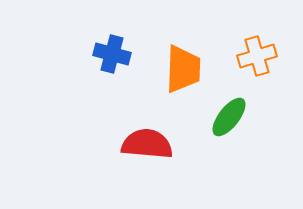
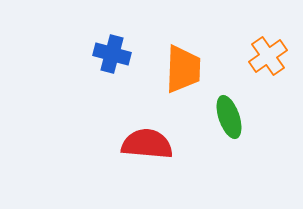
orange cross: moved 11 px right; rotated 18 degrees counterclockwise
green ellipse: rotated 57 degrees counterclockwise
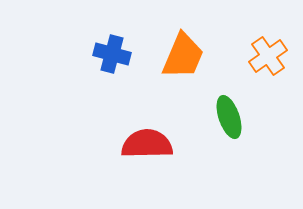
orange trapezoid: moved 13 px up; rotated 21 degrees clockwise
red semicircle: rotated 6 degrees counterclockwise
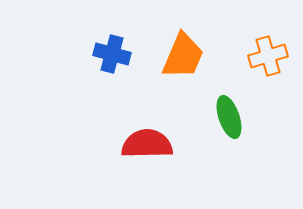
orange cross: rotated 18 degrees clockwise
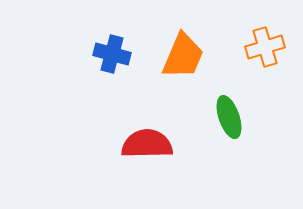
orange cross: moved 3 px left, 9 px up
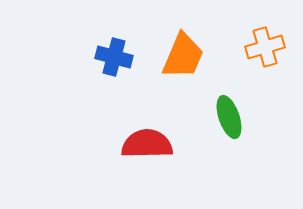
blue cross: moved 2 px right, 3 px down
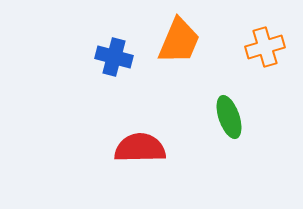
orange trapezoid: moved 4 px left, 15 px up
red semicircle: moved 7 px left, 4 px down
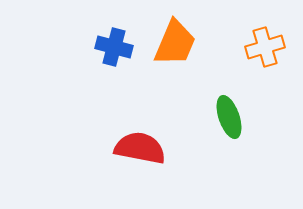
orange trapezoid: moved 4 px left, 2 px down
blue cross: moved 10 px up
red semicircle: rotated 12 degrees clockwise
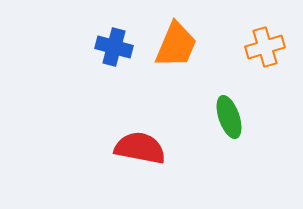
orange trapezoid: moved 1 px right, 2 px down
